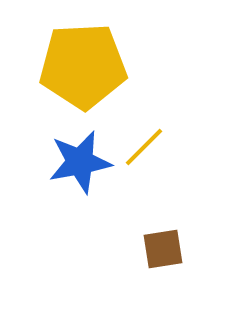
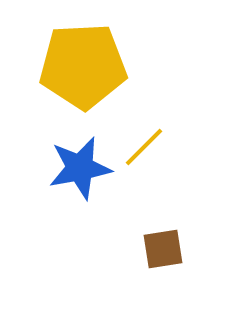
blue star: moved 6 px down
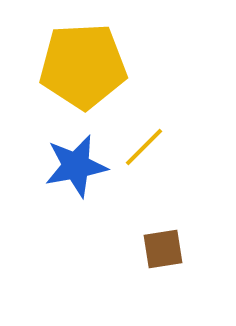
blue star: moved 4 px left, 2 px up
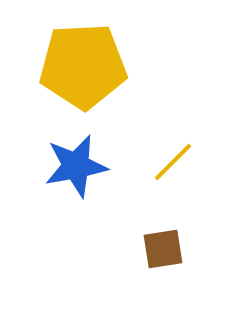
yellow line: moved 29 px right, 15 px down
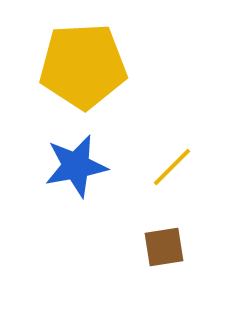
yellow line: moved 1 px left, 5 px down
brown square: moved 1 px right, 2 px up
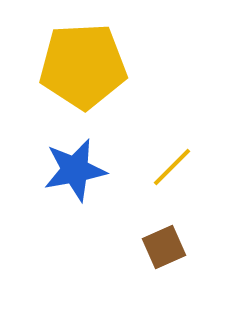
blue star: moved 1 px left, 4 px down
brown square: rotated 15 degrees counterclockwise
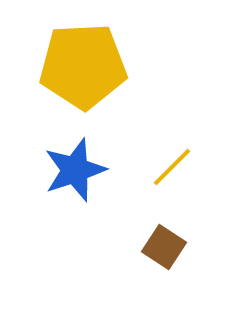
blue star: rotated 8 degrees counterclockwise
brown square: rotated 33 degrees counterclockwise
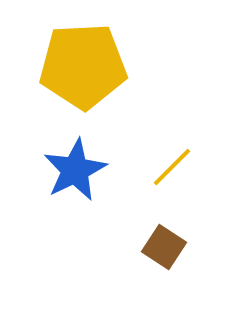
blue star: rotated 8 degrees counterclockwise
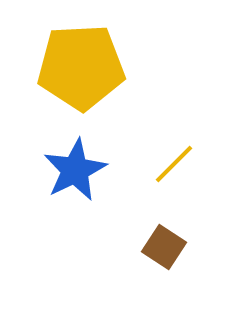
yellow pentagon: moved 2 px left, 1 px down
yellow line: moved 2 px right, 3 px up
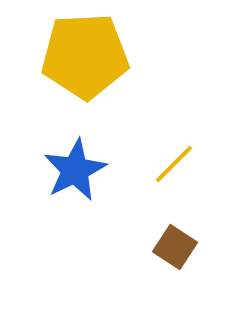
yellow pentagon: moved 4 px right, 11 px up
brown square: moved 11 px right
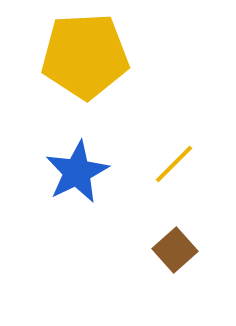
blue star: moved 2 px right, 2 px down
brown square: moved 3 px down; rotated 15 degrees clockwise
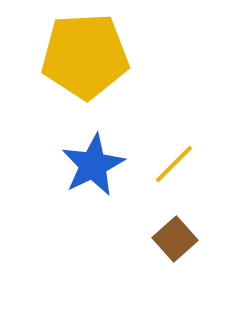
blue star: moved 16 px right, 7 px up
brown square: moved 11 px up
